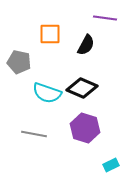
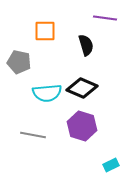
orange square: moved 5 px left, 3 px up
black semicircle: rotated 45 degrees counterclockwise
cyan semicircle: rotated 24 degrees counterclockwise
purple hexagon: moved 3 px left, 2 px up
gray line: moved 1 px left, 1 px down
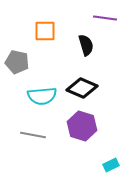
gray pentagon: moved 2 px left
cyan semicircle: moved 5 px left, 3 px down
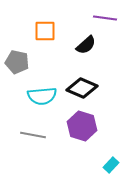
black semicircle: rotated 65 degrees clockwise
cyan rectangle: rotated 21 degrees counterclockwise
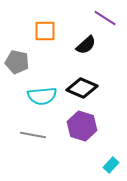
purple line: rotated 25 degrees clockwise
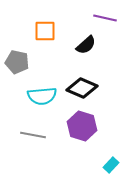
purple line: rotated 20 degrees counterclockwise
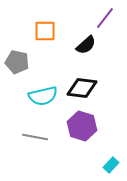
purple line: rotated 65 degrees counterclockwise
black diamond: rotated 16 degrees counterclockwise
cyan semicircle: moved 1 px right; rotated 8 degrees counterclockwise
gray line: moved 2 px right, 2 px down
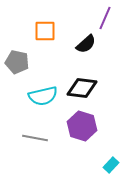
purple line: rotated 15 degrees counterclockwise
black semicircle: moved 1 px up
gray line: moved 1 px down
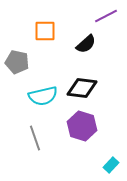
purple line: moved 1 px right, 2 px up; rotated 40 degrees clockwise
gray line: rotated 60 degrees clockwise
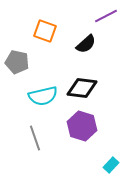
orange square: rotated 20 degrees clockwise
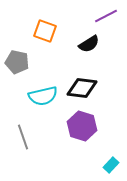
black semicircle: moved 3 px right; rotated 10 degrees clockwise
gray line: moved 12 px left, 1 px up
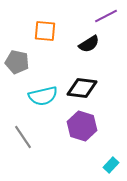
orange square: rotated 15 degrees counterclockwise
gray line: rotated 15 degrees counterclockwise
